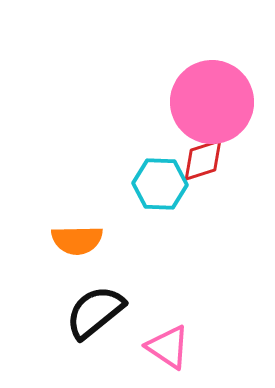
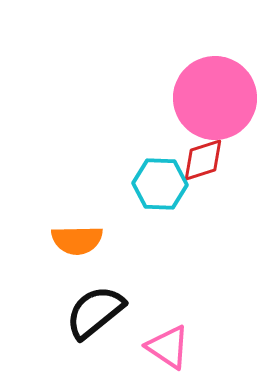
pink circle: moved 3 px right, 4 px up
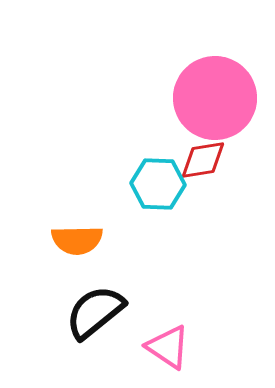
red diamond: rotated 9 degrees clockwise
cyan hexagon: moved 2 px left
